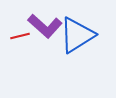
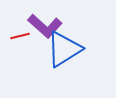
blue triangle: moved 13 px left, 14 px down
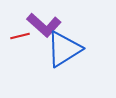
purple L-shape: moved 1 px left, 1 px up
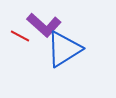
red line: rotated 42 degrees clockwise
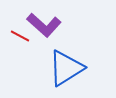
blue triangle: moved 2 px right, 19 px down
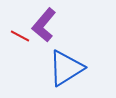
purple L-shape: rotated 88 degrees clockwise
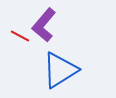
blue triangle: moved 6 px left, 2 px down
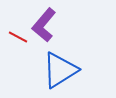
red line: moved 2 px left, 1 px down
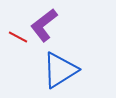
purple L-shape: rotated 12 degrees clockwise
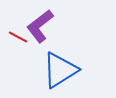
purple L-shape: moved 4 px left, 1 px down
